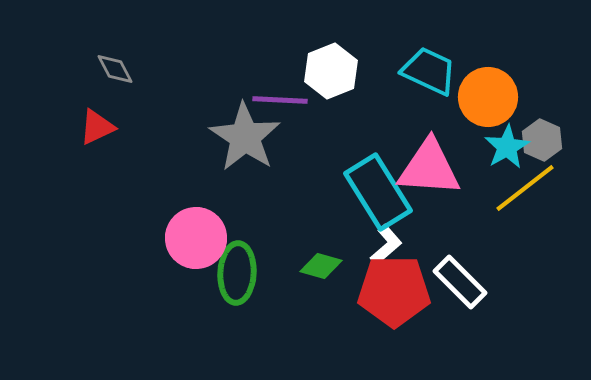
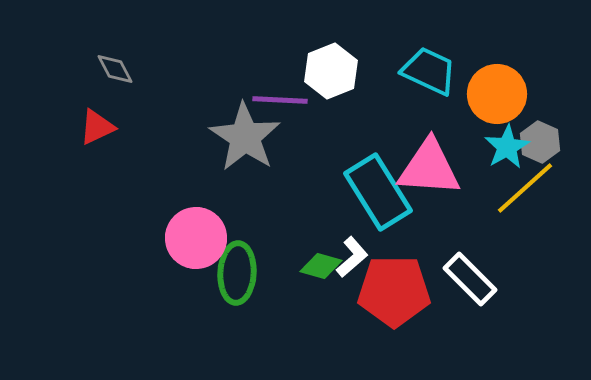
orange circle: moved 9 px right, 3 px up
gray hexagon: moved 2 px left, 2 px down
yellow line: rotated 4 degrees counterclockwise
white L-shape: moved 34 px left, 12 px down
white rectangle: moved 10 px right, 3 px up
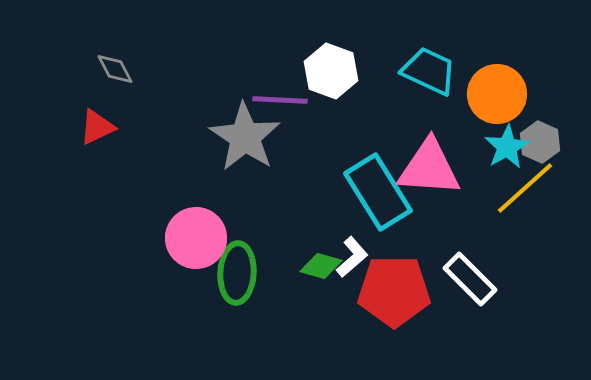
white hexagon: rotated 18 degrees counterclockwise
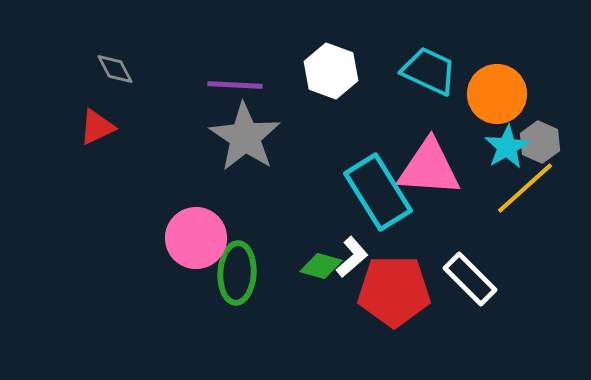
purple line: moved 45 px left, 15 px up
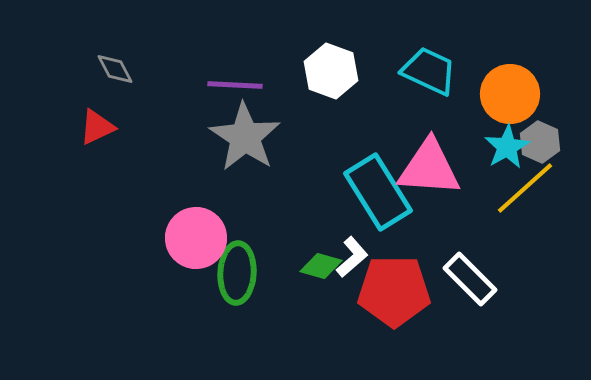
orange circle: moved 13 px right
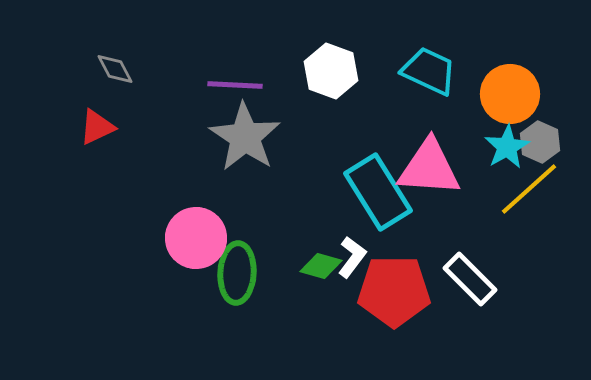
yellow line: moved 4 px right, 1 px down
white L-shape: rotated 12 degrees counterclockwise
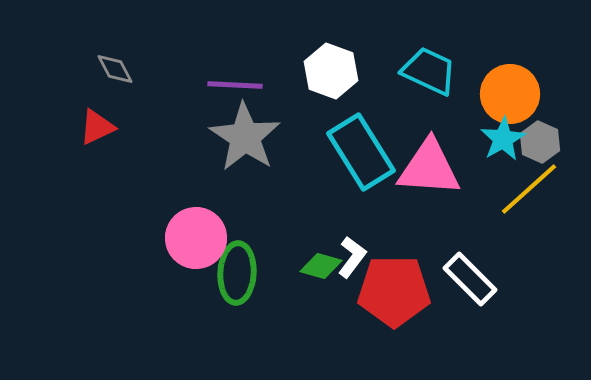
cyan star: moved 4 px left, 8 px up
cyan rectangle: moved 17 px left, 40 px up
